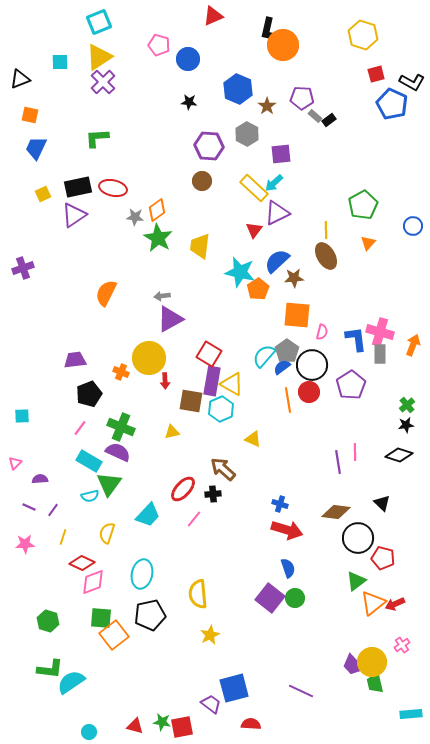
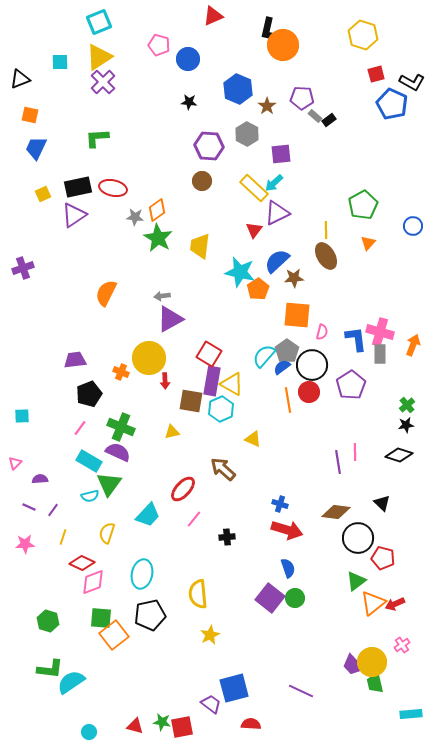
black cross at (213, 494): moved 14 px right, 43 px down
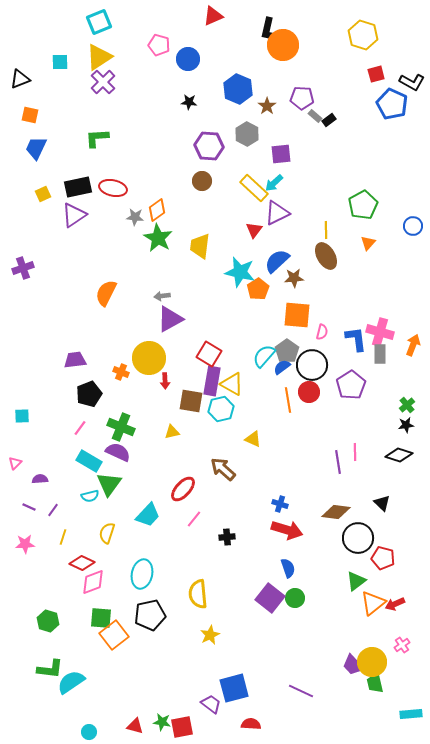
cyan hexagon at (221, 409): rotated 10 degrees clockwise
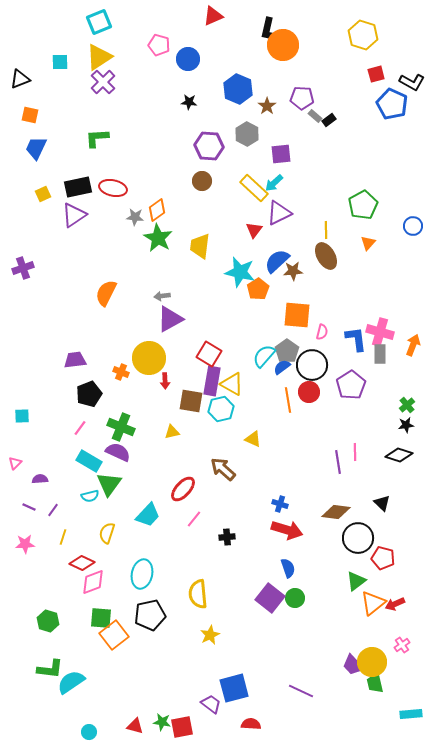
purple triangle at (277, 213): moved 2 px right
brown star at (294, 278): moved 1 px left, 7 px up
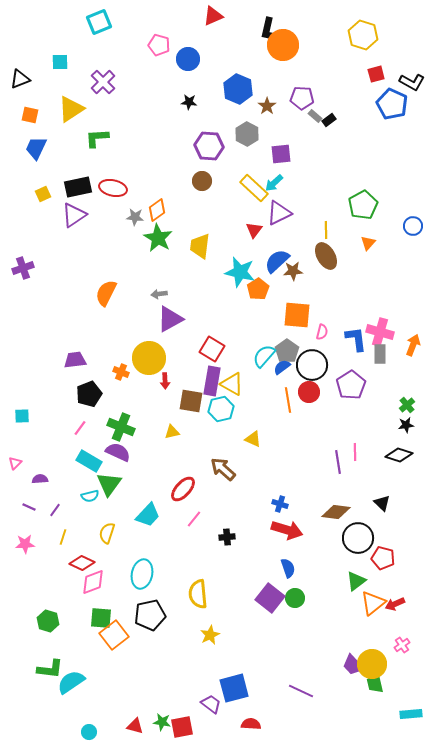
yellow triangle at (99, 57): moved 28 px left, 52 px down
gray arrow at (162, 296): moved 3 px left, 2 px up
red square at (209, 354): moved 3 px right, 5 px up
purple line at (53, 510): moved 2 px right
yellow circle at (372, 662): moved 2 px down
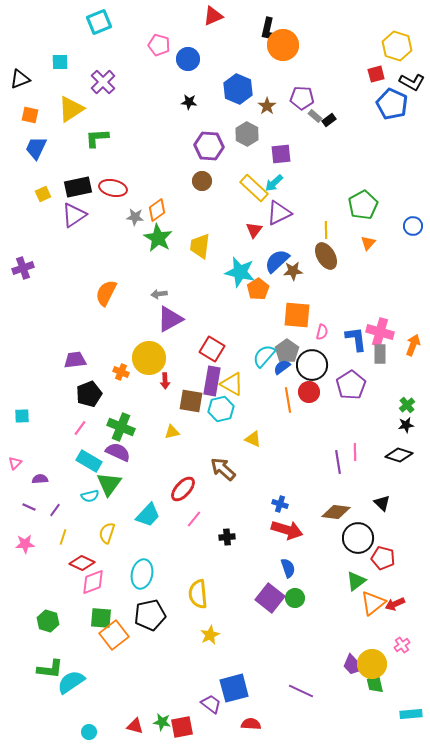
yellow hexagon at (363, 35): moved 34 px right, 11 px down
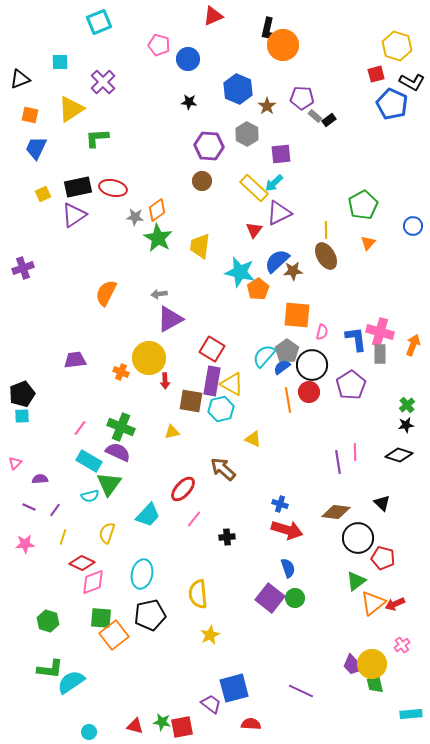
black pentagon at (89, 394): moved 67 px left
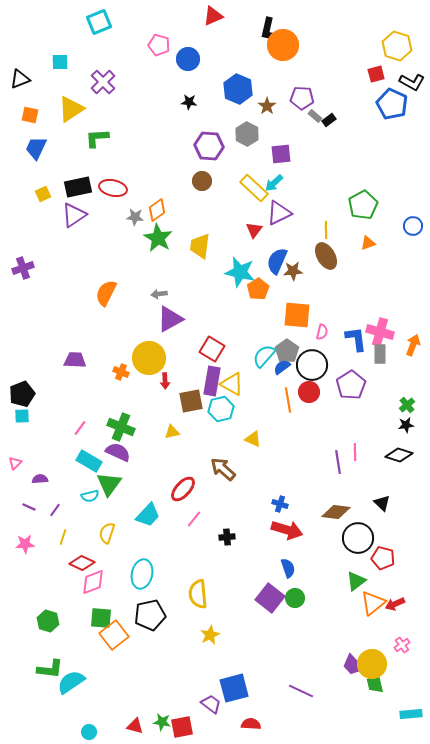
orange triangle at (368, 243): rotated 28 degrees clockwise
blue semicircle at (277, 261): rotated 24 degrees counterclockwise
purple trapezoid at (75, 360): rotated 10 degrees clockwise
brown square at (191, 401): rotated 20 degrees counterclockwise
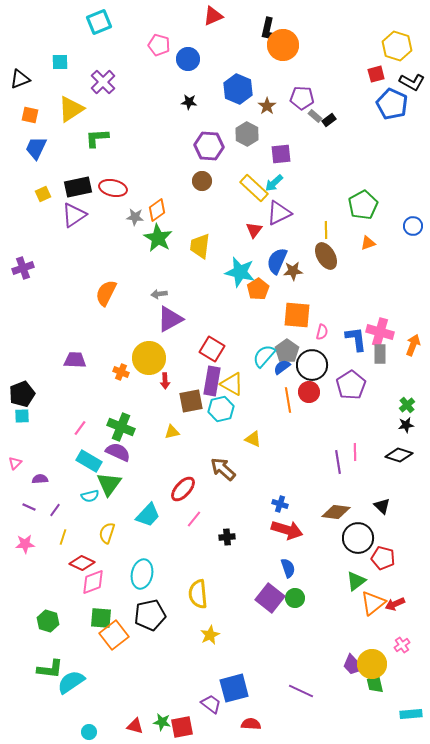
black triangle at (382, 503): moved 3 px down
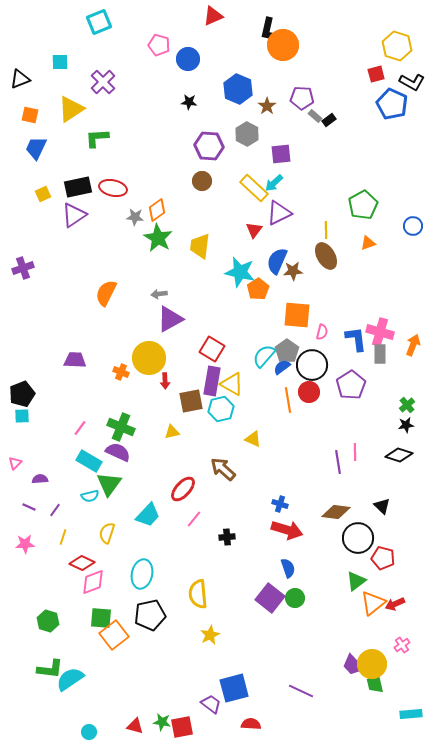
cyan semicircle at (71, 682): moved 1 px left, 3 px up
